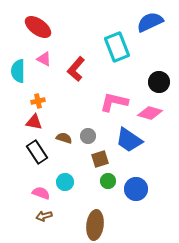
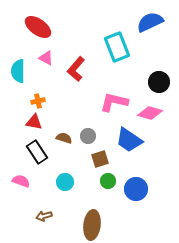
pink triangle: moved 2 px right, 1 px up
pink semicircle: moved 20 px left, 12 px up
brown ellipse: moved 3 px left
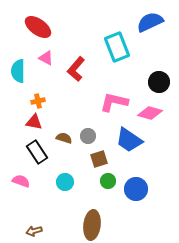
brown square: moved 1 px left
brown arrow: moved 10 px left, 15 px down
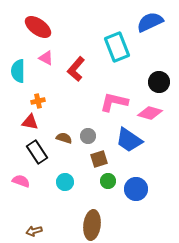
red triangle: moved 4 px left
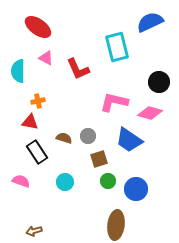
cyan rectangle: rotated 8 degrees clockwise
red L-shape: moved 2 px right; rotated 65 degrees counterclockwise
brown ellipse: moved 24 px right
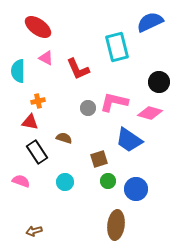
gray circle: moved 28 px up
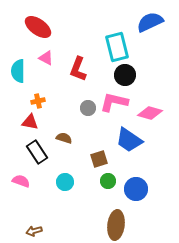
red L-shape: rotated 45 degrees clockwise
black circle: moved 34 px left, 7 px up
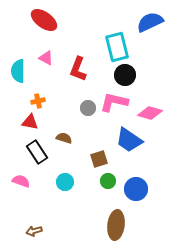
red ellipse: moved 6 px right, 7 px up
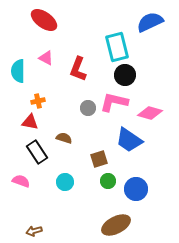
brown ellipse: rotated 56 degrees clockwise
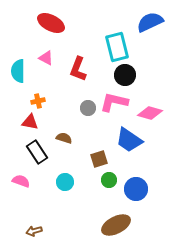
red ellipse: moved 7 px right, 3 px down; rotated 8 degrees counterclockwise
green circle: moved 1 px right, 1 px up
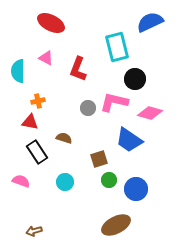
black circle: moved 10 px right, 4 px down
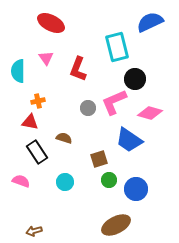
pink triangle: rotated 28 degrees clockwise
pink L-shape: rotated 36 degrees counterclockwise
